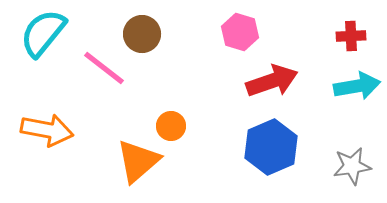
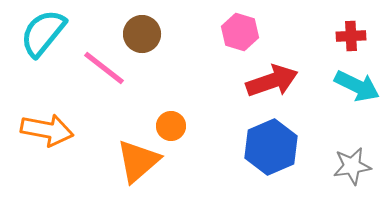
cyan arrow: rotated 36 degrees clockwise
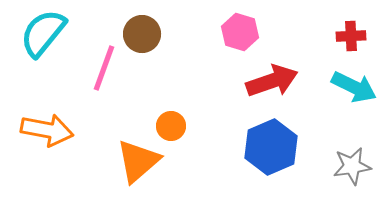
pink line: rotated 72 degrees clockwise
cyan arrow: moved 3 px left, 1 px down
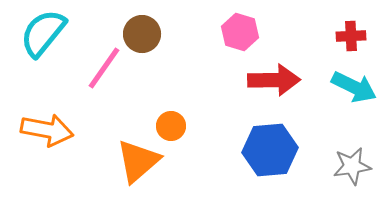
pink line: rotated 15 degrees clockwise
red arrow: moved 2 px right, 1 px up; rotated 18 degrees clockwise
blue hexagon: moved 1 px left, 3 px down; rotated 18 degrees clockwise
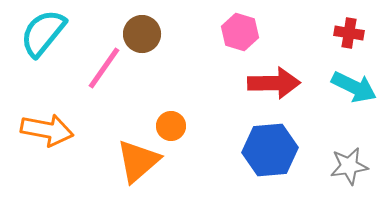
red cross: moved 2 px left, 3 px up; rotated 12 degrees clockwise
red arrow: moved 3 px down
gray star: moved 3 px left
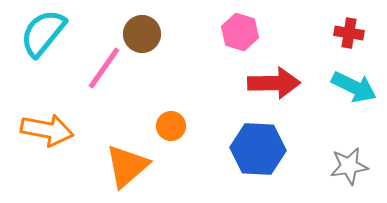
blue hexagon: moved 12 px left, 1 px up; rotated 8 degrees clockwise
orange triangle: moved 11 px left, 5 px down
